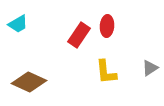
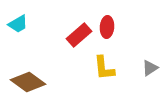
red ellipse: moved 1 px down
red rectangle: rotated 15 degrees clockwise
yellow L-shape: moved 2 px left, 4 px up
brown diamond: moved 1 px left; rotated 12 degrees clockwise
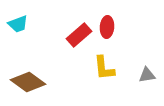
cyan trapezoid: rotated 10 degrees clockwise
gray triangle: moved 3 px left, 7 px down; rotated 24 degrees clockwise
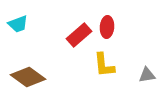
yellow L-shape: moved 3 px up
brown diamond: moved 5 px up
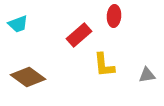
red ellipse: moved 7 px right, 11 px up
